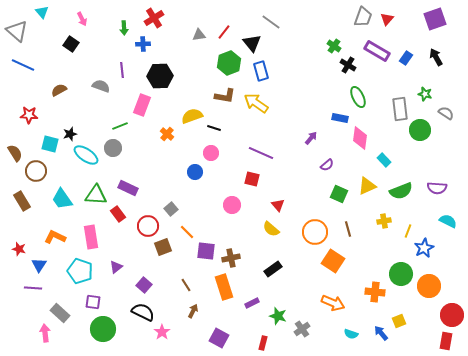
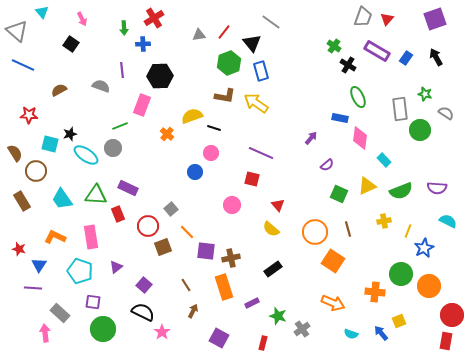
red rectangle at (118, 214): rotated 14 degrees clockwise
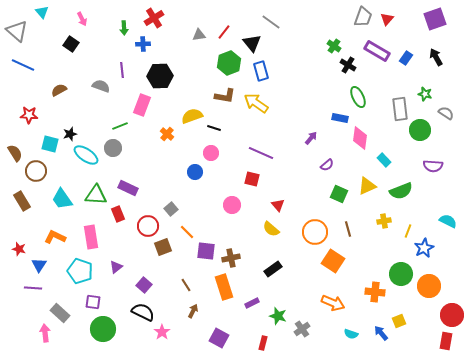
purple semicircle at (437, 188): moved 4 px left, 22 px up
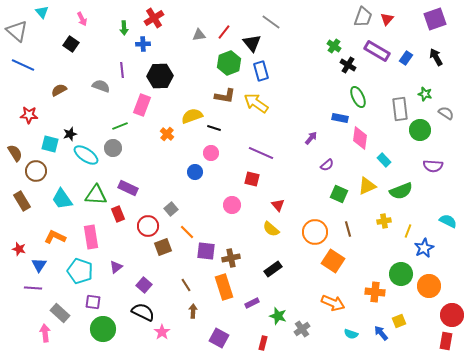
brown arrow at (193, 311): rotated 24 degrees counterclockwise
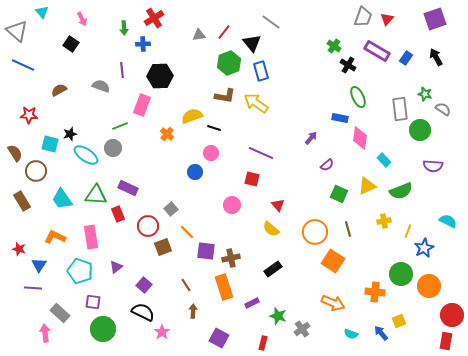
gray semicircle at (446, 113): moved 3 px left, 4 px up
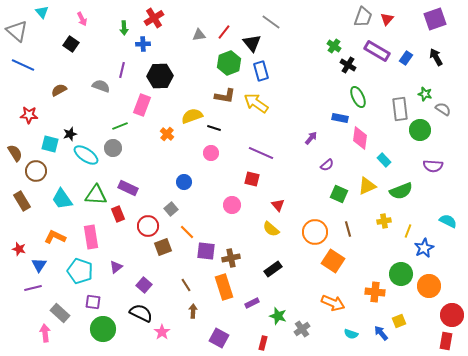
purple line at (122, 70): rotated 21 degrees clockwise
blue circle at (195, 172): moved 11 px left, 10 px down
purple line at (33, 288): rotated 18 degrees counterclockwise
black semicircle at (143, 312): moved 2 px left, 1 px down
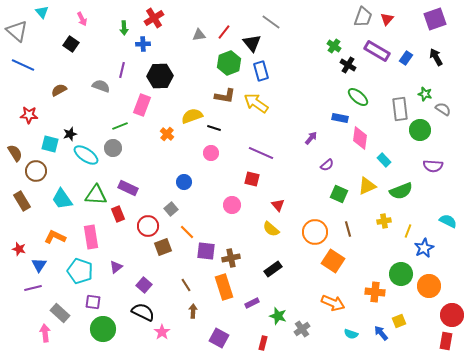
green ellipse at (358, 97): rotated 25 degrees counterclockwise
black semicircle at (141, 313): moved 2 px right, 1 px up
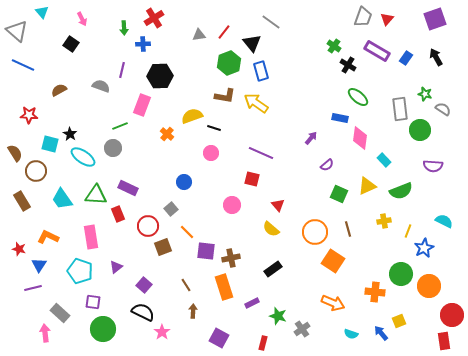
black star at (70, 134): rotated 24 degrees counterclockwise
cyan ellipse at (86, 155): moved 3 px left, 2 px down
cyan semicircle at (448, 221): moved 4 px left
orange L-shape at (55, 237): moved 7 px left
red rectangle at (446, 341): moved 2 px left; rotated 18 degrees counterclockwise
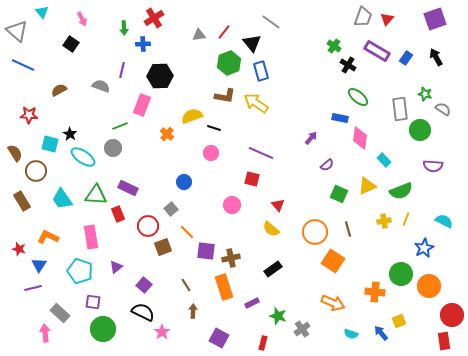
yellow line at (408, 231): moved 2 px left, 12 px up
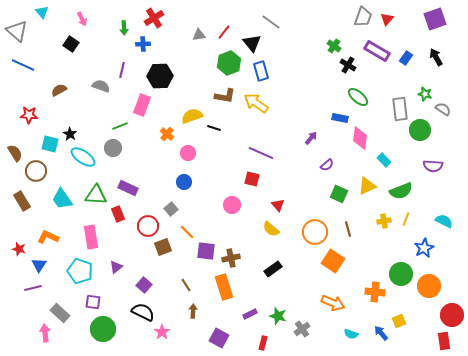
pink circle at (211, 153): moved 23 px left
purple rectangle at (252, 303): moved 2 px left, 11 px down
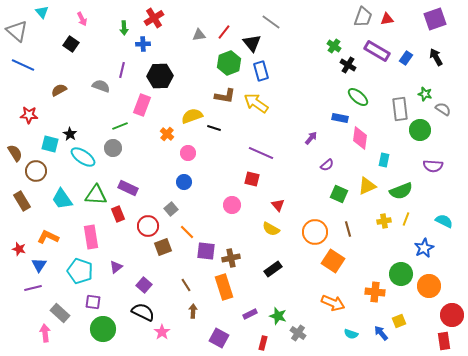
red triangle at (387, 19): rotated 40 degrees clockwise
cyan rectangle at (384, 160): rotated 56 degrees clockwise
yellow semicircle at (271, 229): rotated 12 degrees counterclockwise
gray cross at (302, 329): moved 4 px left, 4 px down; rotated 21 degrees counterclockwise
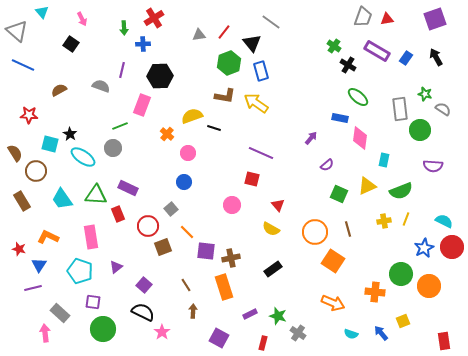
red circle at (452, 315): moved 68 px up
yellow square at (399, 321): moved 4 px right
